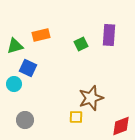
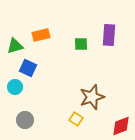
green square: rotated 24 degrees clockwise
cyan circle: moved 1 px right, 3 px down
brown star: moved 1 px right, 1 px up
yellow square: moved 2 px down; rotated 32 degrees clockwise
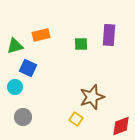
gray circle: moved 2 px left, 3 px up
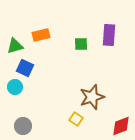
blue square: moved 3 px left
gray circle: moved 9 px down
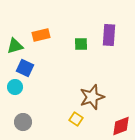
gray circle: moved 4 px up
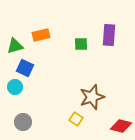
red diamond: rotated 35 degrees clockwise
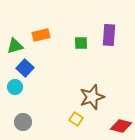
green square: moved 1 px up
blue square: rotated 18 degrees clockwise
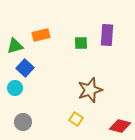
purple rectangle: moved 2 px left
cyan circle: moved 1 px down
brown star: moved 2 px left, 7 px up
red diamond: moved 1 px left
